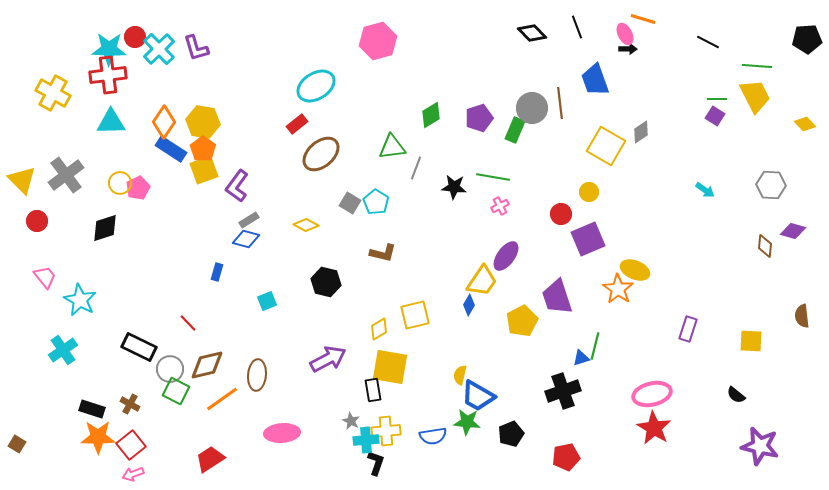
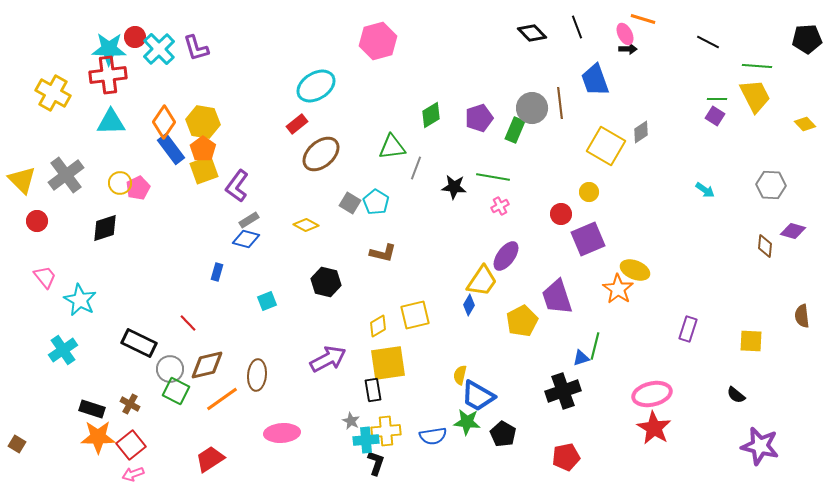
blue rectangle at (171, 149): rotated 20 degrees clockwise
yellow diamond at (379, 329): moved 1 px left, 3 px up
black rectangle at (139, 347): moved 4 px up
yellow square at (390, 367): moved 2 px left, 4 px up; rotated 18 degrees counterclockwise
black pentagon at (511, 434): moved 8 px left; rotated 20 degrees counterclockwise
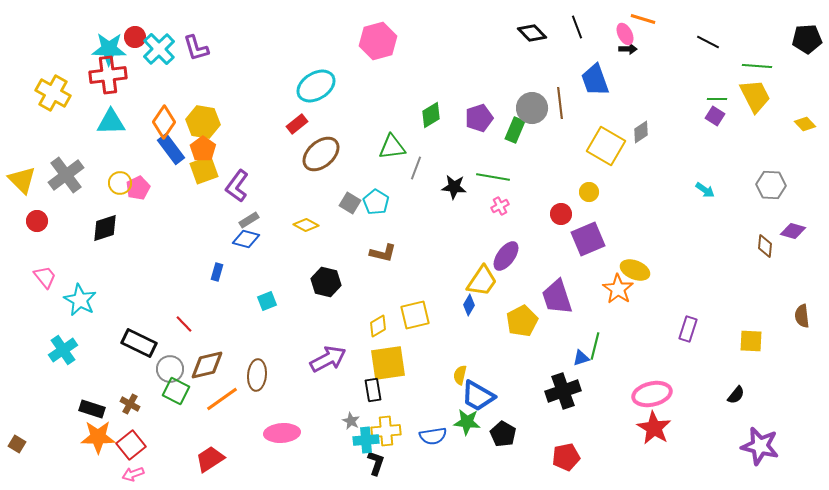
red line at (188, 323): moved 4 px left, 1 px down
black semicircle at (736, 395): rotated 90 degrees counterclockwise
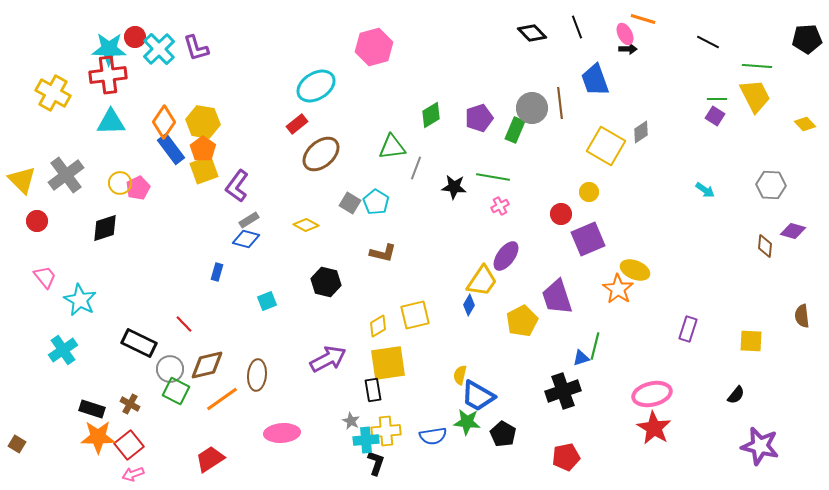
pink hexagon at (378, 41): moved 4 px left, 6 px down
red square at (131, 445): moved 2 px left
